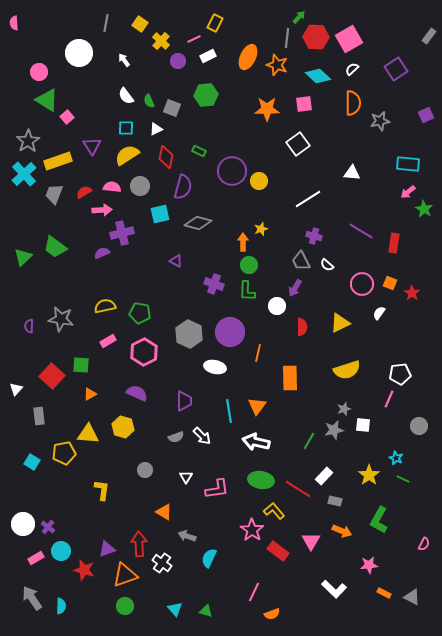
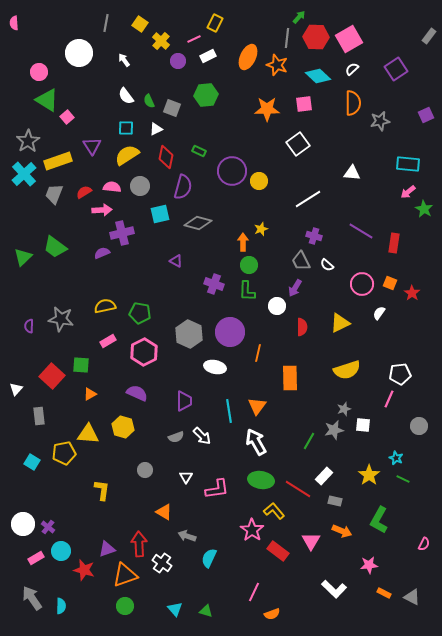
white arrow at (256, 442): rotated 48 degrees clockwise
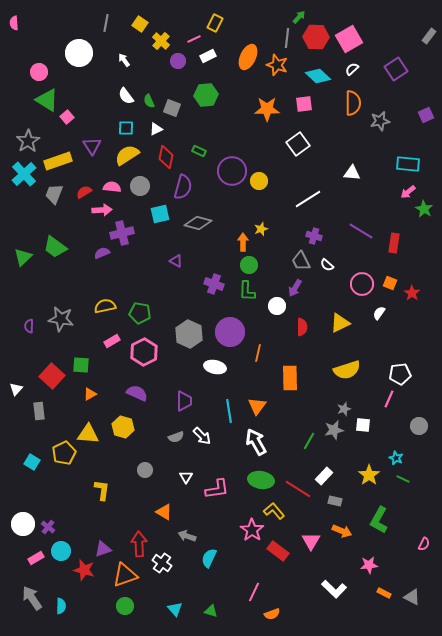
pink rectangle at (108, 341): moved 4 px right
gray rectangle at (39, 416): moved 5 px up
yellow pentagon at (64, 453): rotated 15 degrees counterclockwise
purple triangle at (107, 549): moved 4 px left
green triangle at (206, 611): moved 5 px right
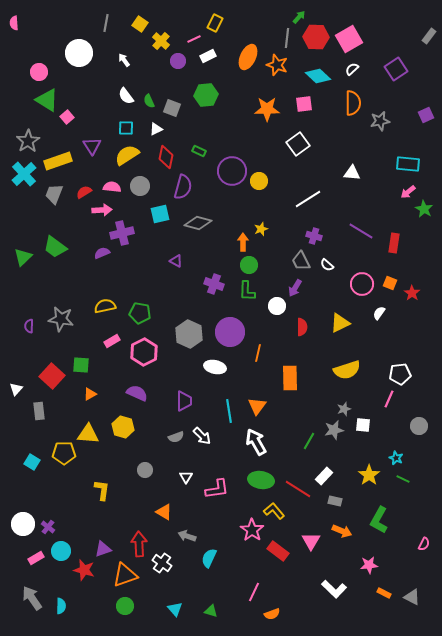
yellow pentagon at (64, 453): rotated 25 degrees clockwise
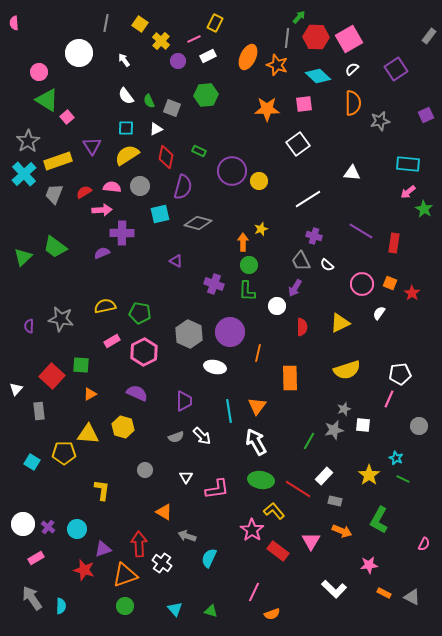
purple cross at (122, 233): rotated 15 degrees clockwise
cyan circle at (61, 551): moved 16 px right, 22 px up
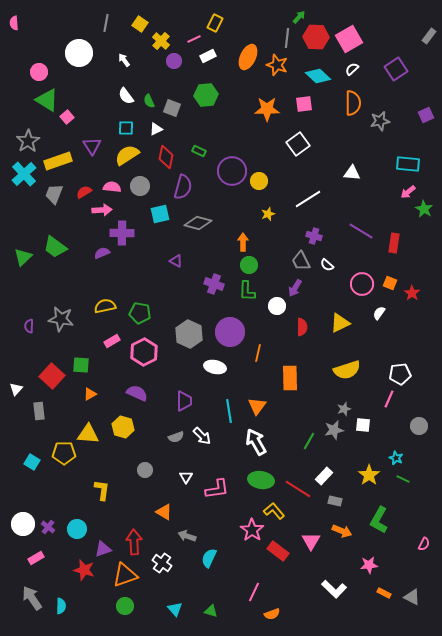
purple circle at (178, 61): moved 4 px left
yellow star at (261, 229): moved 7 px right, 15 px up
red arrow at (139, 544): moved 5 px left, 2 px up
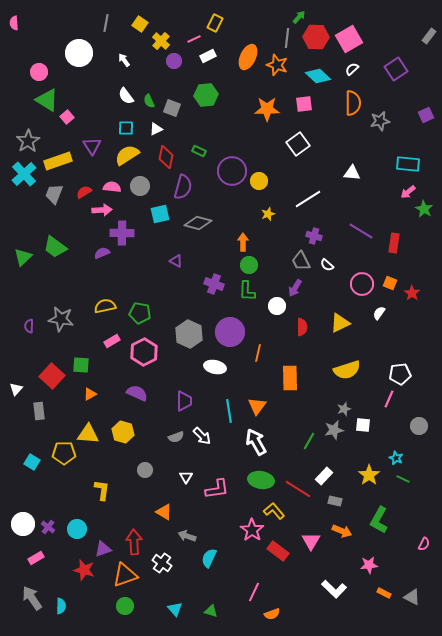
yellow hexagon at (123, 427): moved 5 px down
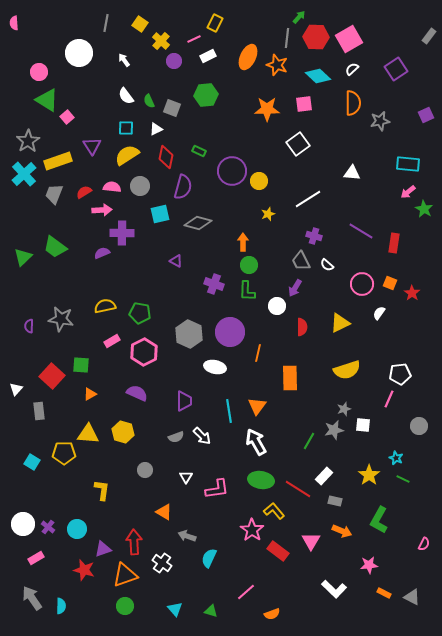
pink line at (254, 592): moved 8 px left; rotated 24 degrees clockwise
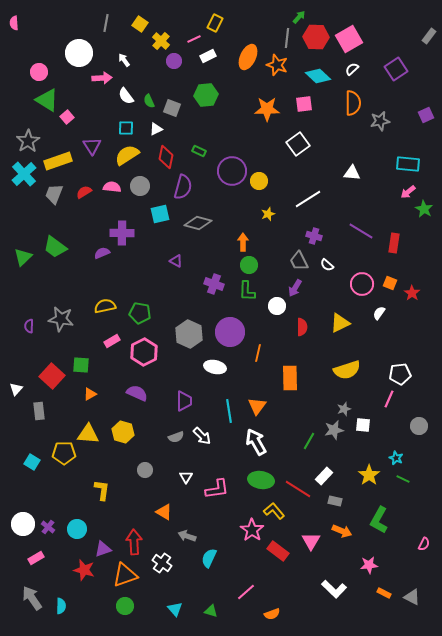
pink arrow at (102, 210): moved 132 px up
gray trapezoid at (301, 261): moved 2 px left
